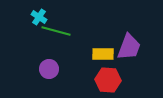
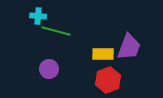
cyan cross: moved 1 px left, 1 px up; rotated 28 degrees counterclockwise
red hexagon: rotated 25 degrees counterclockwise
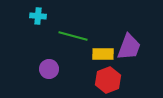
green line: moved 17 px right, 5 px down
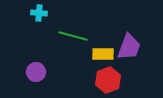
cyan cross: moved 1 px right, 3 px up
purple circle: moved 13 px left, 3 px down
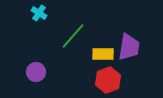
cyan cross: rotated 28 degrees clockwise
green line: rotated 64 degrees counterclockwise
purple trapezoid: rotated 12 degrees counterclockwise
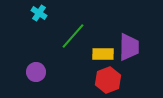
purple trapezoid: rotated 8 degrees counterclockwise
